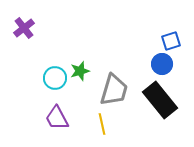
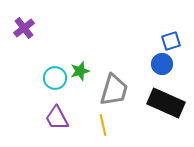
black rectangle: moved 6 px right, 3 px down; rotated 27 degrees counterclockwise
yellow line: moved 1 px right, 1 px down
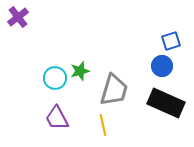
purple cross: moved 6 px left, 11 px up
blue circle: moved 2 px down
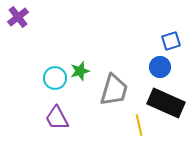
blue circle: moved 2 px left, 1 px down
yellow line: moved 36 px right
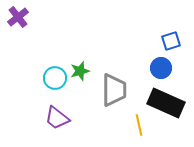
blue circle: moved 1 px right, 1 px down
gray trapezoid: rotated 16 degrees counterclockwise
purple trapezoid: rotated 24 degrees counterclockwise
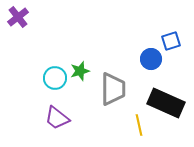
blue circle: moved 10 px left, 9 px up
gray trapezoid: moved 1 px left, 1 px up
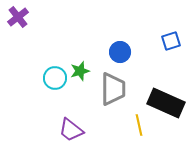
blue circle: moved 31 px left, 7 px up
purple trapezoid: moved 14 px right, 12 px down
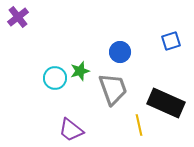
gray trapezoid: rotated 20 degrees counterclockwise
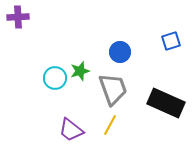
purple cross: rotated 35 degrees clockwise
yellow line: moved 29 px left; rotated 40 degrees clockwise
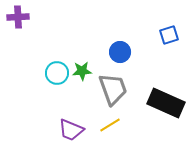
blue square: moved 2 px left, 6 px up
green star: moved 2 px right; rotated 12 degrees clockwise
cyan circle: moved 2 px right, 5 px up
yellow line: rotated 30 degrees clockwise
purple trapezoid: rotated 16 degrees counterclockwise
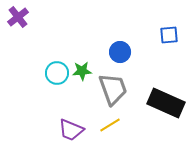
purple cross: rotated 35 degrees counterclockwise
blue square: rotated 12 degrees clockwise
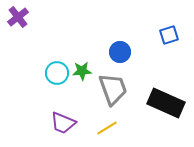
blue square: rotated 12 degrees counterclockwise
yellow line: moved 3 px left, 3 px down
purple trapezoid: moved 8 px left, 7 px up
